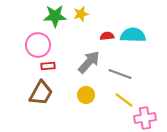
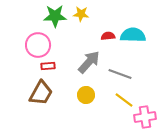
yellow star: rotated 21 degrees clockwise
red semicircle: moved 1 px right
pink cross: moved 1 px up
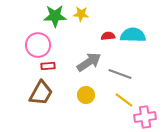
gray arrow: rotated 15 degrees clockwise
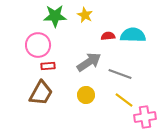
yellow star: moved 4 px right, 1 px down; rotated 21 degrees clockwise
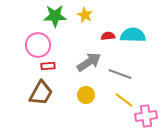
pink cross: moved 1 px right, 1 px up
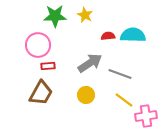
gray arrow: moved 1 px right, 1 px down
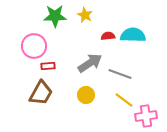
pink circle: moved 4 px left, 1 px down
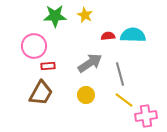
gray line: rotated 55 degrees clockwise
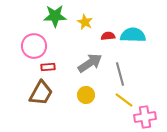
yellow star: moved 7 px down
red rectangle: moved 1 px down
pink cross: moved 1 px left, 1 px down
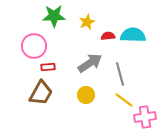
green star: moved 1 px left
yellow star: moved 2 px right; rotated 21 degrees clockwise
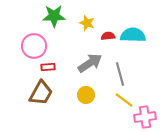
yellow star: moved 1 px down; rotated 28 degrees counterclockwise
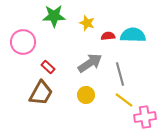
pink circle: moved 11 px left, 4 px up
red rectangle: rotated 48 degrees clockwise
